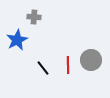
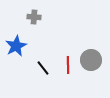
blue star: moved 1 px left, 6 px down
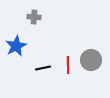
black line: rotated 63 degrees counterclockwise
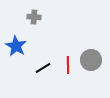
blue star: rotated 15 degrees counterclockwise
black line: rotated 21 degrees counterclockwise
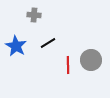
gray cross: moved 2 px up
black line: moved 5 px right, 25 px up
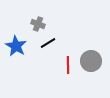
gray cross: moved 4 px right, 9 px down; rotated 16 degrees clockwise
gray circle: moved 1 px down
